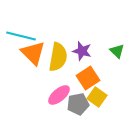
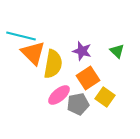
yellow semicircle: moved 5 px left, 7 px down
yellow square: moved 8 px right
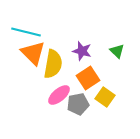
cyan line: moved 5 px right, 4 px up
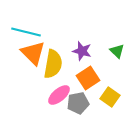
yellow square: moved 5 px right
gray pentagon: moved 1 px up
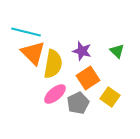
pink ellipse: moved 4 px left, 1 px up
gray pentagon: rotated 15 degrees counterclockwise
